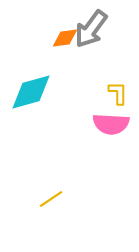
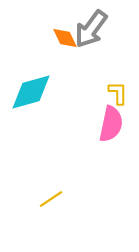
orange diamond: rotated 72 degrees clockwise
pink semicircle: rotated 81 degrees counterclockwise
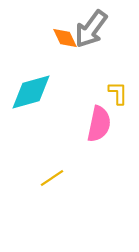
pink semicircle: moved 12 px left
yellow line: moved 1 px right, 21 px up
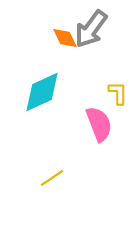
cyan diamond: moved 11 px right; rotated 9 degrees counterclockwise
pink semicircle: rotated 33 degrees counterclockwise
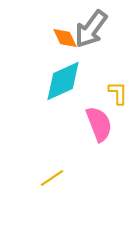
cyan diamond: moved 21 px right, 11 px up
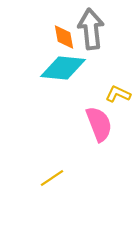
gray arrow: rotated 138 degrees clockwise
orange diamond: moved 1 px left, 1 px up; rotated 16 degrees clockwise
cyan diamond: moved 13 px up; rotated 30 degrees clockwise
yellow L-shape: moved 1 px down; rotated 65 degrees counterclockwise
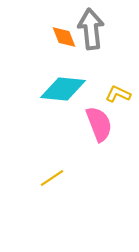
orange diamond: rotated 12 degrees counterclockwise
cyan diamond: moved 21 px down
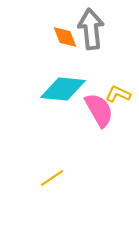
orange diamond: moved 1 px right
pink semicircle: moved 14 px up; rotated 9 degrees counterclockwise
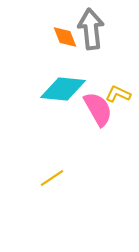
pink semicircle: moved 1 px left, 1 px up
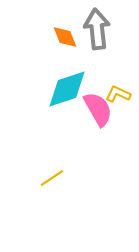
gray arrow: moved 6 px right
cyan diamond: moved 4 px right; rotated 24 degrees counterclockwise
